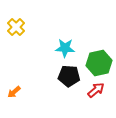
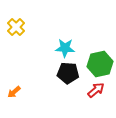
green hexagon: moved 1 px right, 1 px down
black pentagon: moved 1 px left, 3 px up
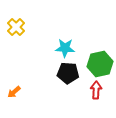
red arrow: rotated 48 degrees counterclockwise
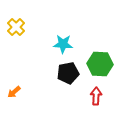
cyan star: moved 2 px left, 4 px up
green hexagon: rotated 15 degrees clockwise
black pentagon: rotated 15 degrees counterclockwise
red arrow: moved 6 px down
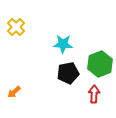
green hexagon: rotated 25 degrees counterclockwise
red arrow: moved 2 px left, 2 px up
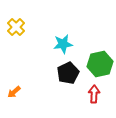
cyan star: rotated 12 degrees counterclockwise
green hexagon: rotated 10 degrees clockwise
black pentagon: rotated 15 degrees counterclockwise
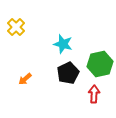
cyan star: rotated 24 degrees clockwise
orange arrow: moved 11 px right, 13 px up
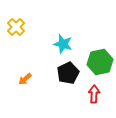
green hexagon: moved 2 px up
